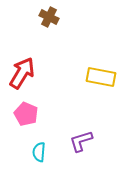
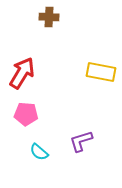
brown cross: rotated 24 degrees counterclockwise
yellow rectangle: moved 5 px up
pink pentagon: rotated 20 degrees counterclockwise
cyan semicircle: rotated 54 degrees counterclockwise
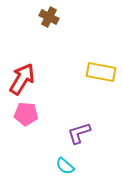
brown cross: rotated 24 degrees clockwise
red arrow: moved 6 px down
purple L-shape: moved 2 px left, 8 px up
cyan semicircle: moved 26 px right, 14 px down
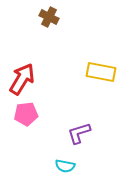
pink pentagon: rotated 10 degrees counterclockwise
cyan semicircle: rotated 30 degrees counterclockwise
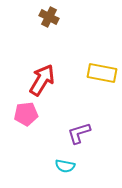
yellow rectangle: moved 1 px right, 1 px down
red arrow: moved 20 px right, 1 px down
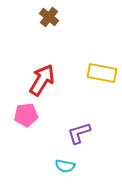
brown cross: rotated 12 degrees clockwise
pink pentagon: moved 1 px down
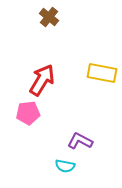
pink pentagon: moved 2 px right, 2 px up
purple L-shape: moved 1 px right, 8 px down; rotated 45 degrees clockwise
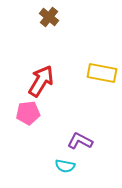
red arrow: moved 1 px left, 1 px down
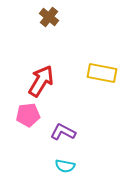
pink pentagon: moved 2 px down
purple L-shape: moved 17 px left, 9 px up
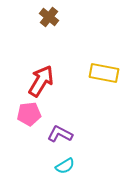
yellow rectangle: moved 2 px right
pink pentagon: moved 1 px right, 1 px up
purple L-shape: moved 3 px left, 2 px down
cyan semicircle: rotated 42 degrees counterclockwise
